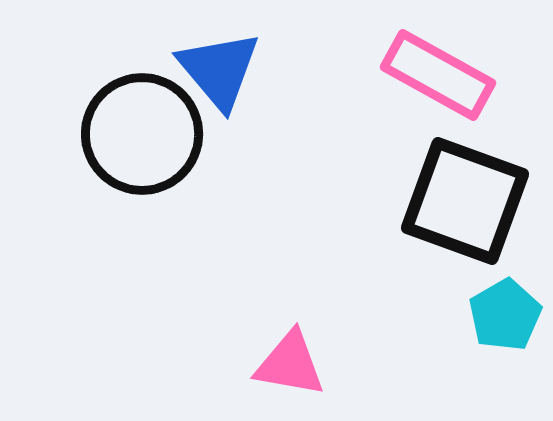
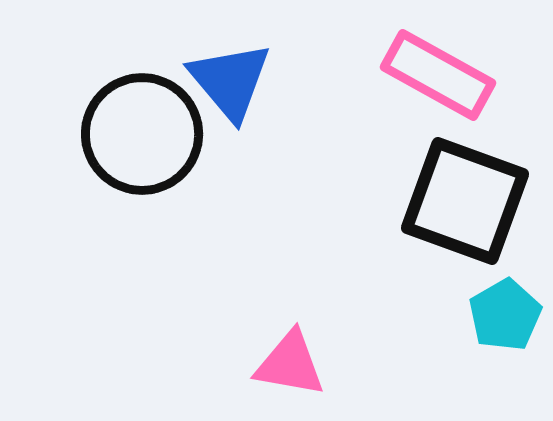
blue triangle: moved 11 px right, 11 px down
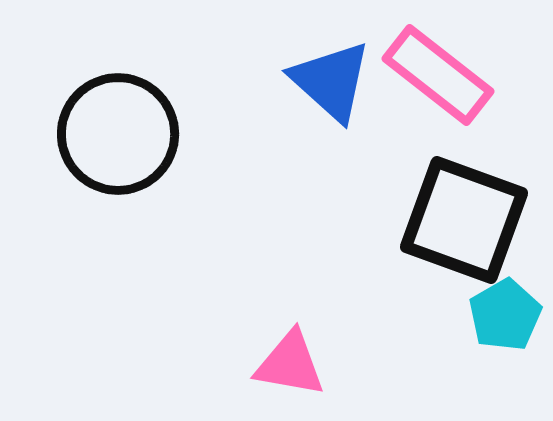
pink rectangle: rotated 9 degrees clockwise
blue triangle: moved 101 px right; rotated 8 degrees counterclockwise
black circle: moved 24 px left
black square: moved 1 px left, 19 px down
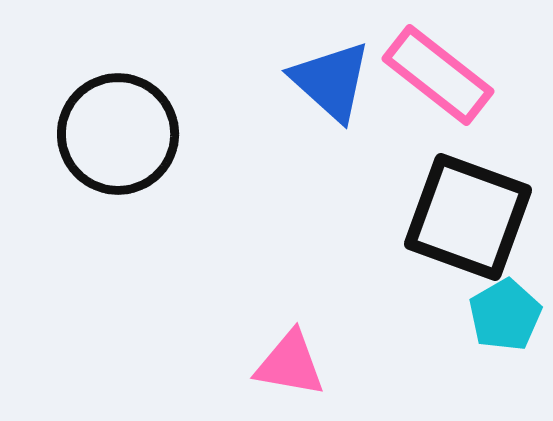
black square: moved 4 px right, 3 px up
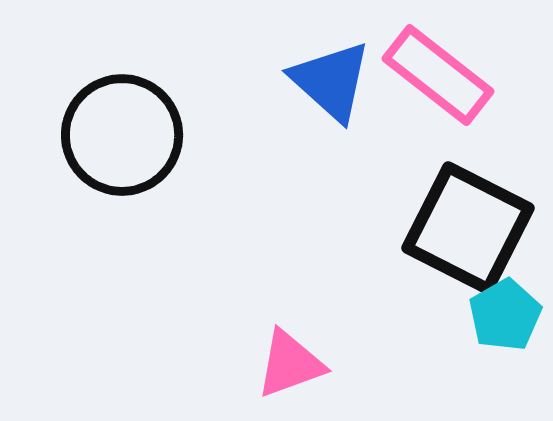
black circle: moved 4 px right, 1 px down
black square: moved 11 px down; rotated 7 degrees clockwise
pink triangle: rotated 30 degrees counterclockwise
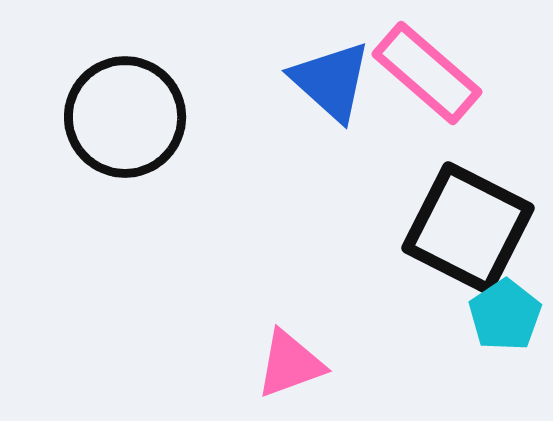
pink rectangle: moved 11 px left, 2 px up; rotated 3 degrees clockwise
black circle: moved 3 px right, 18 px up
cyan pentagon: rotated 4 degrees counterclockwise
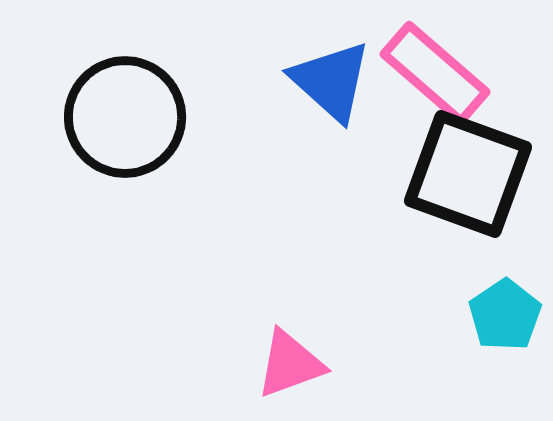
pink rectangle: moved 8 px right
black square: moved 54 px up; rotated 7 degrees counterclockwise
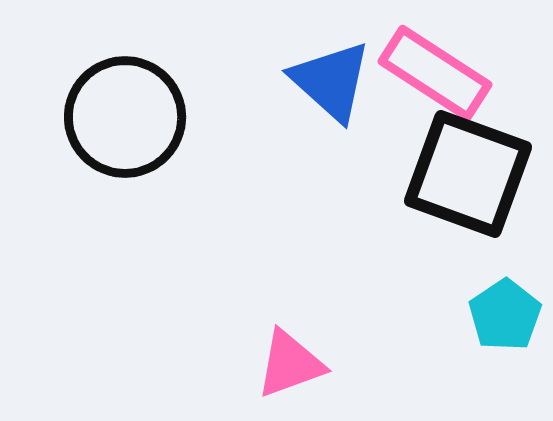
pink rectangle: rotated 8 degrees counterclockwise
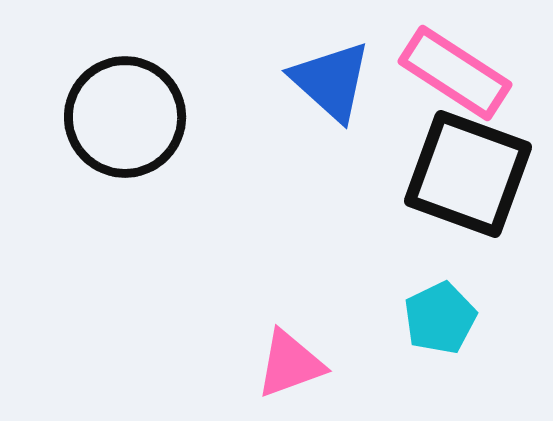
pink rectangle: moved 20 px right
cyan pentagon: moved 65 px left, 3 px down; rotated 8 degrees clockwise
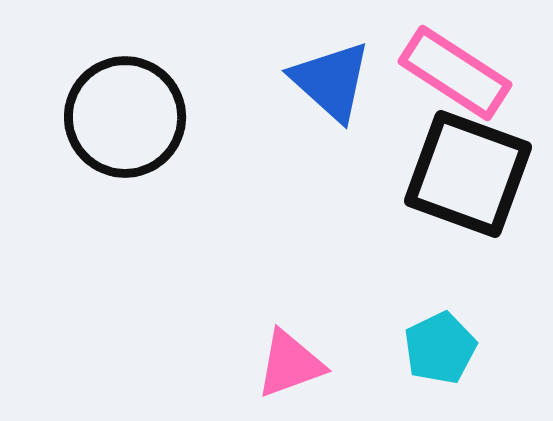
cyan pentagon: moved 30 px down
